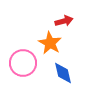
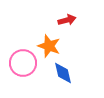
red arrow: moved 3 px right, 1 px up
orange star: moved 1 px left, 3 px down; rotated 10 degrees counterclockwise
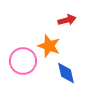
pink circle: moved 2 px up
blue diamond: moved 3 px right
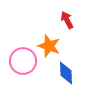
red arrow: rotated 102 degrees counterclockwise
blue diamond: rotated 10 degrees clockwise
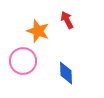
orange star: moved 11 px left, 15 px up
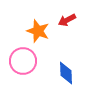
red arrow: rotated 90 degrees counterclockwise
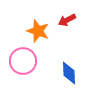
blue diamond: moved 3 px right
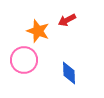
pink circle: moved 1 px right, 1 px up
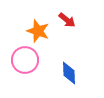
red arrow: rotated 114 degrees counterclockwise
pink circle: moved 1 px right
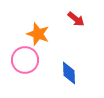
red arrow: moved 9 px right, 1 px up
orange star: moved 3 px down
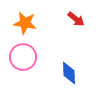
orange star: moved 13 px left, 11 px up; rotated 10 degrees counterclockwise
pink circle: moved 2 px left, 3 px up
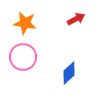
red arrow: rotated 66 degrees counterclockwise
blue diamond: rotated 50 degrees clockwise
